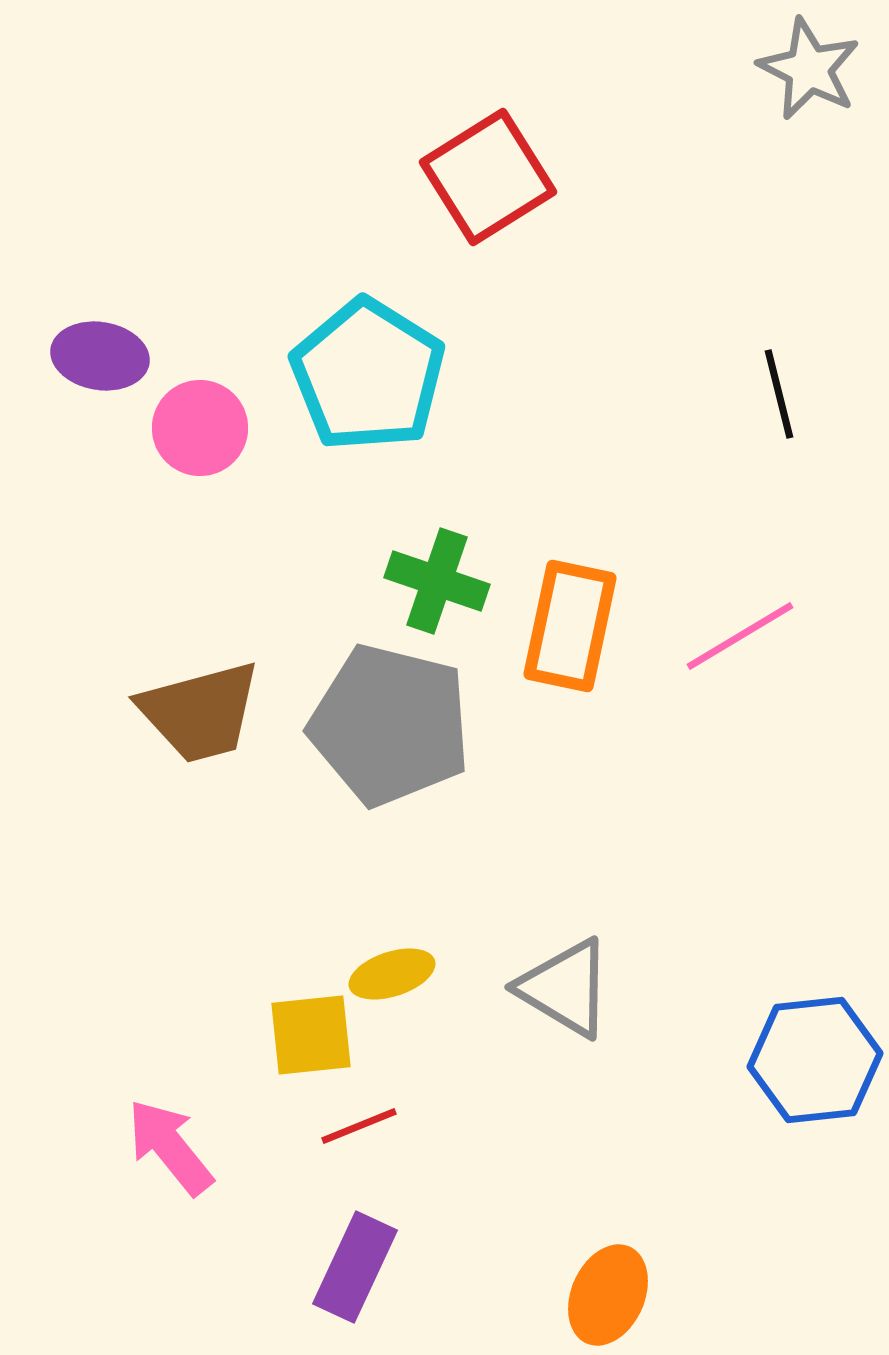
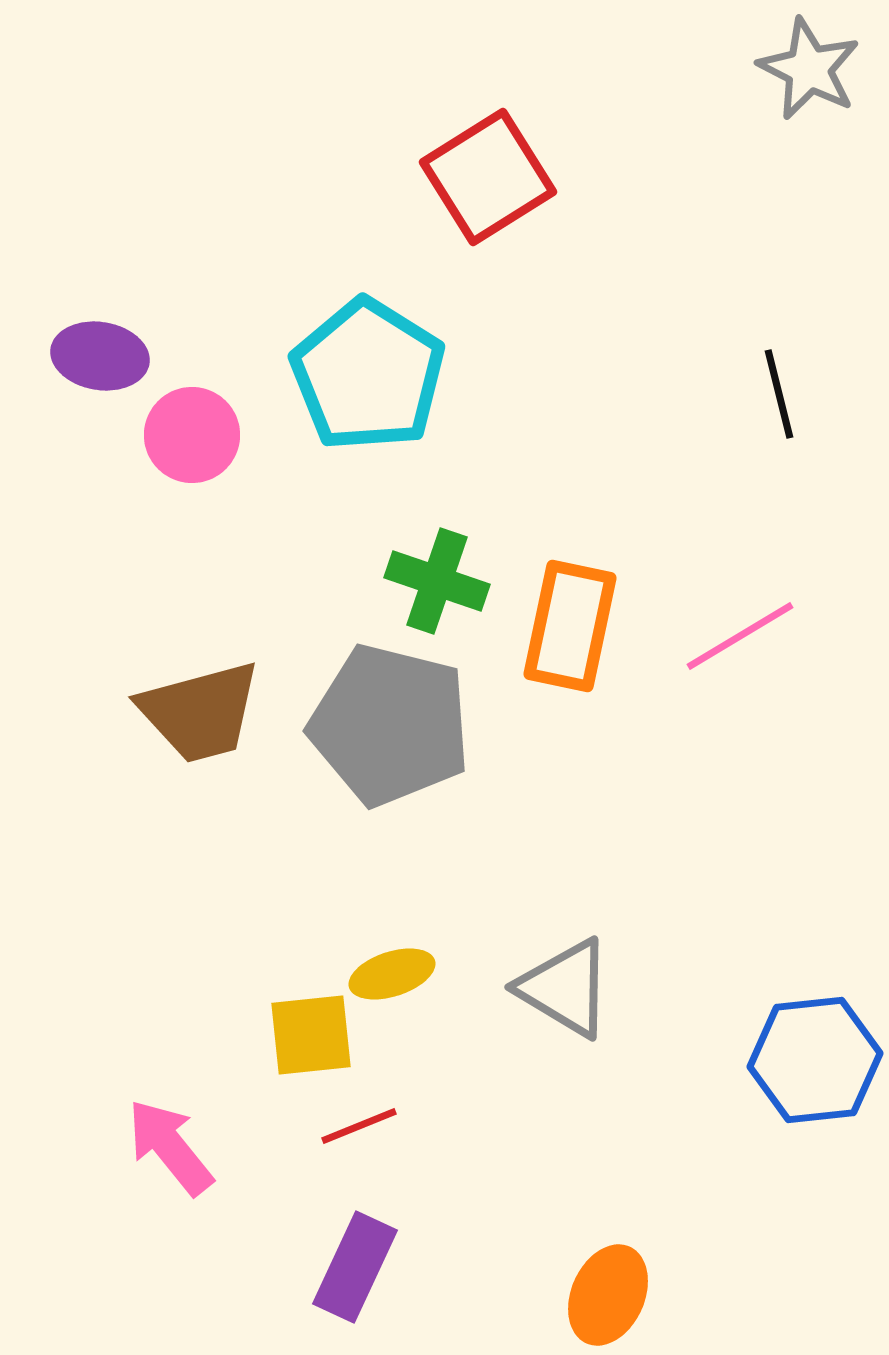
pink circle: moved 8 px left, 7 px down
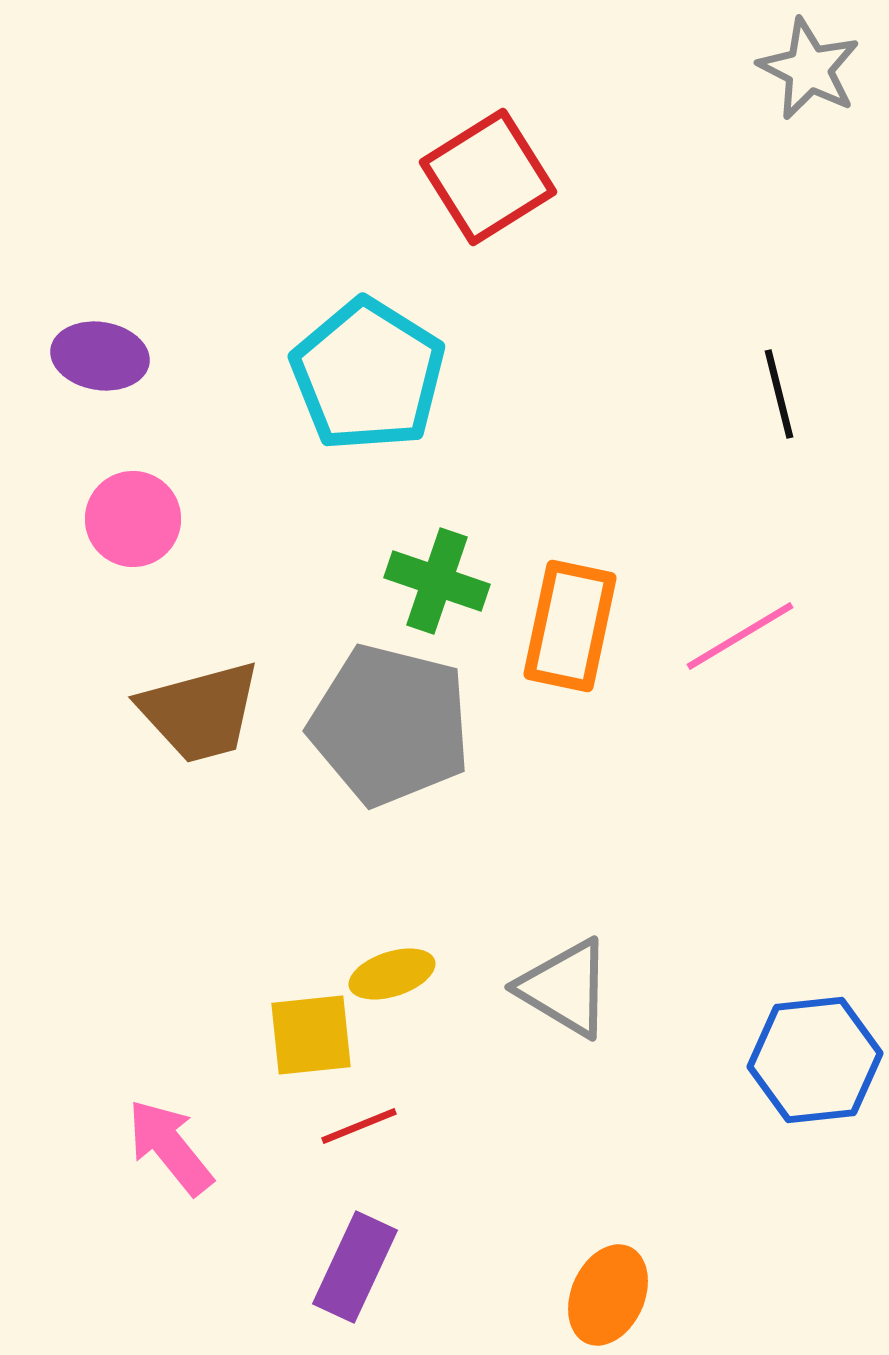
pink circle: moved 59 px left, 84 px down
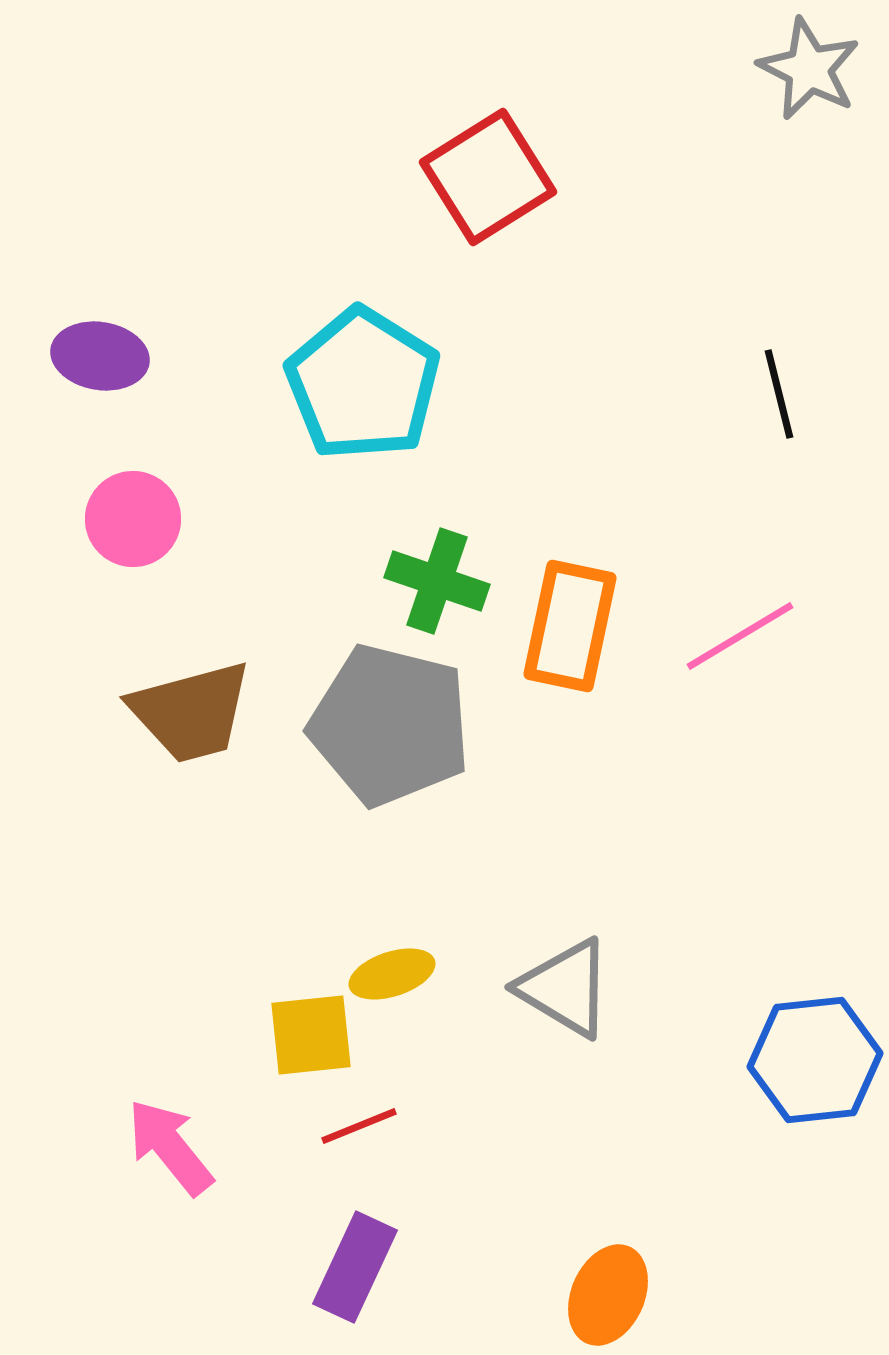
cyan pentagon: moved 5 px left, 9 px down
brown trapezoid: moved 9 px left
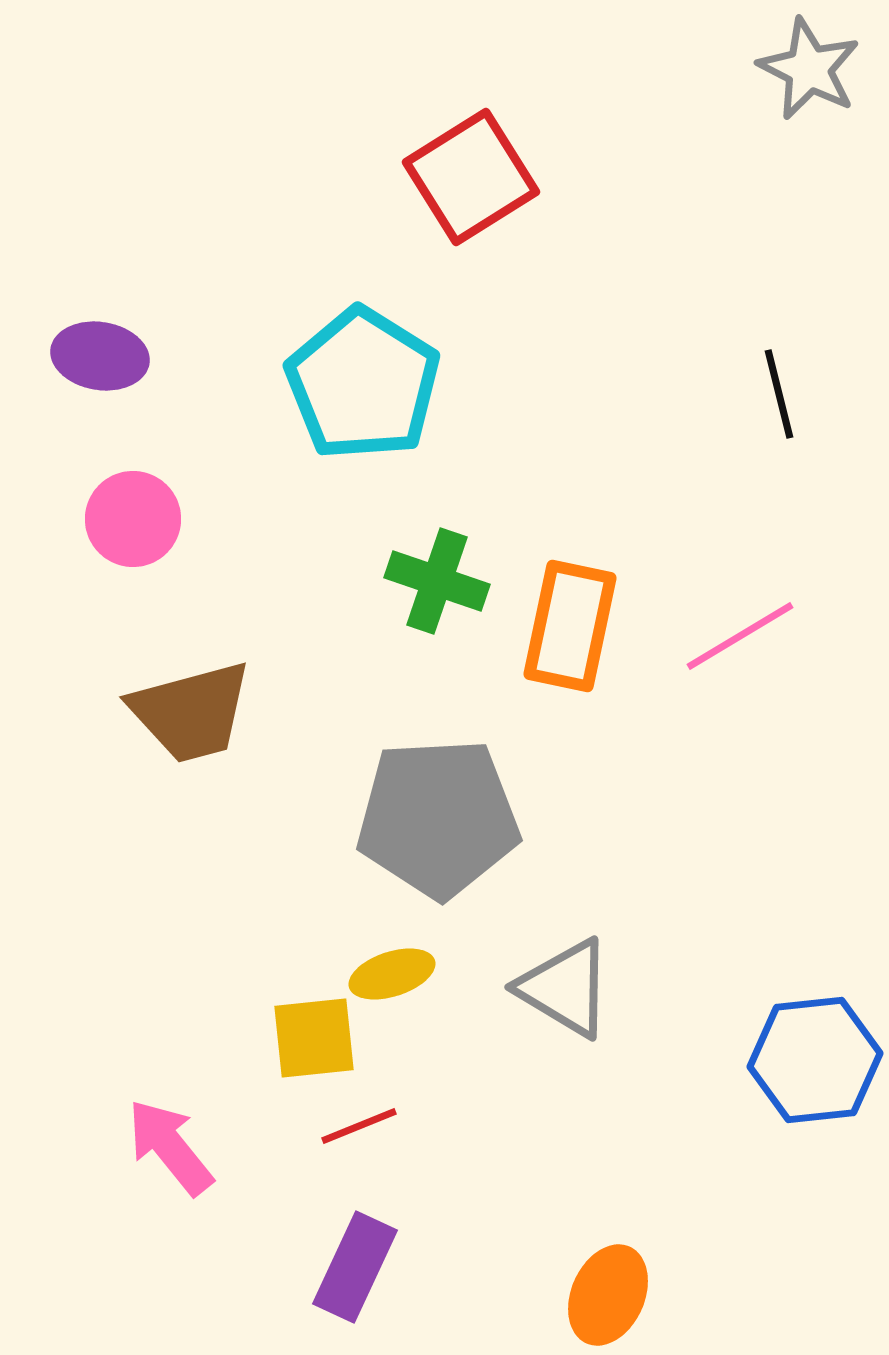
red square: moved 17 px left
gray pentagon: moved 48 px right, 93 px down; rotated 17 degrees counterclockwise
yellow square: moved 3 px right, 3 px down
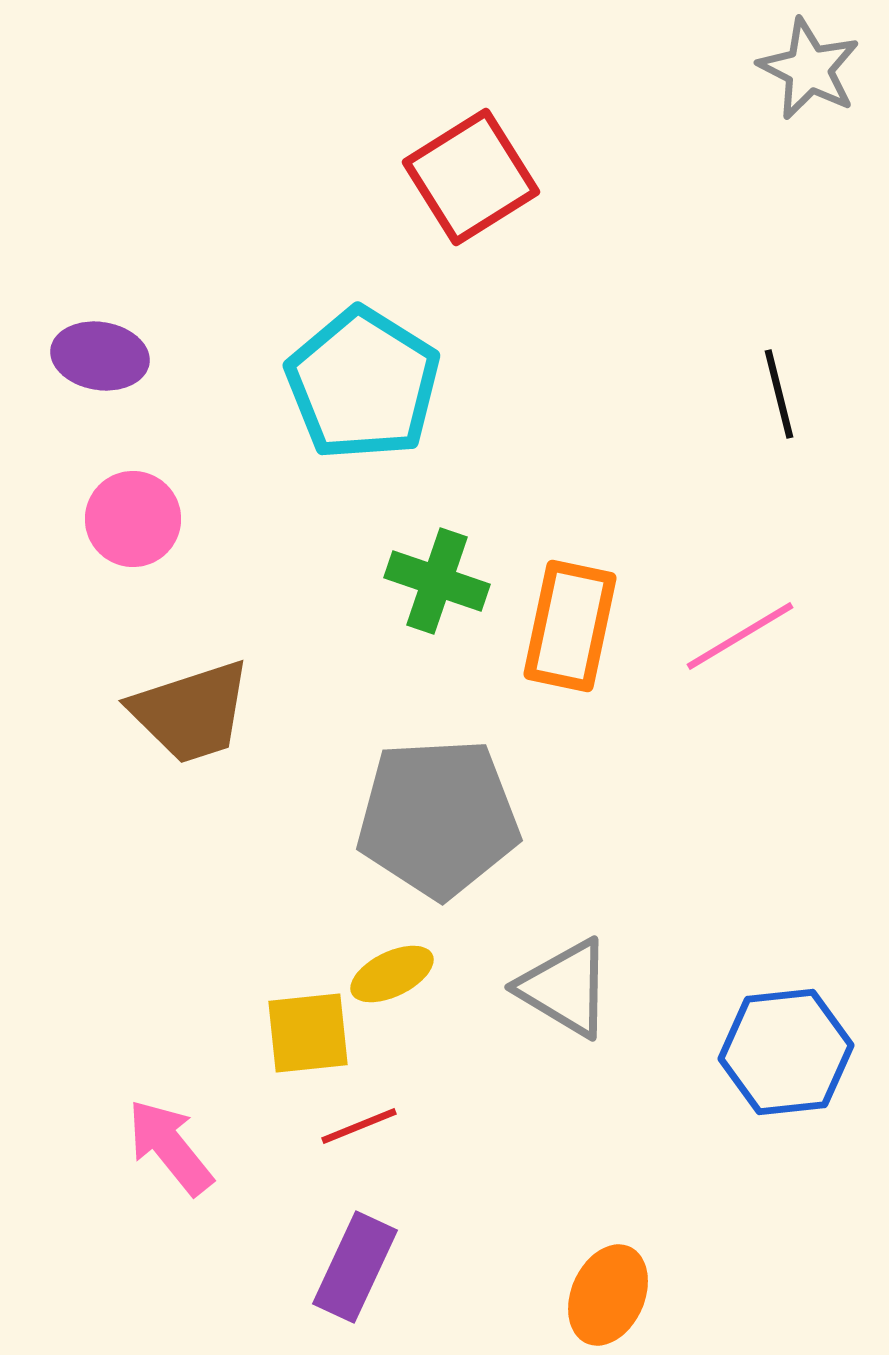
brown trapezoid: rotated 3 degrees counterclockwise
yellow ellipse: rotated 8 degrees counterclockwise
yellow square: moved 6 px left, 5 px up
blue hexagon: moved 29 px left, 8 px up
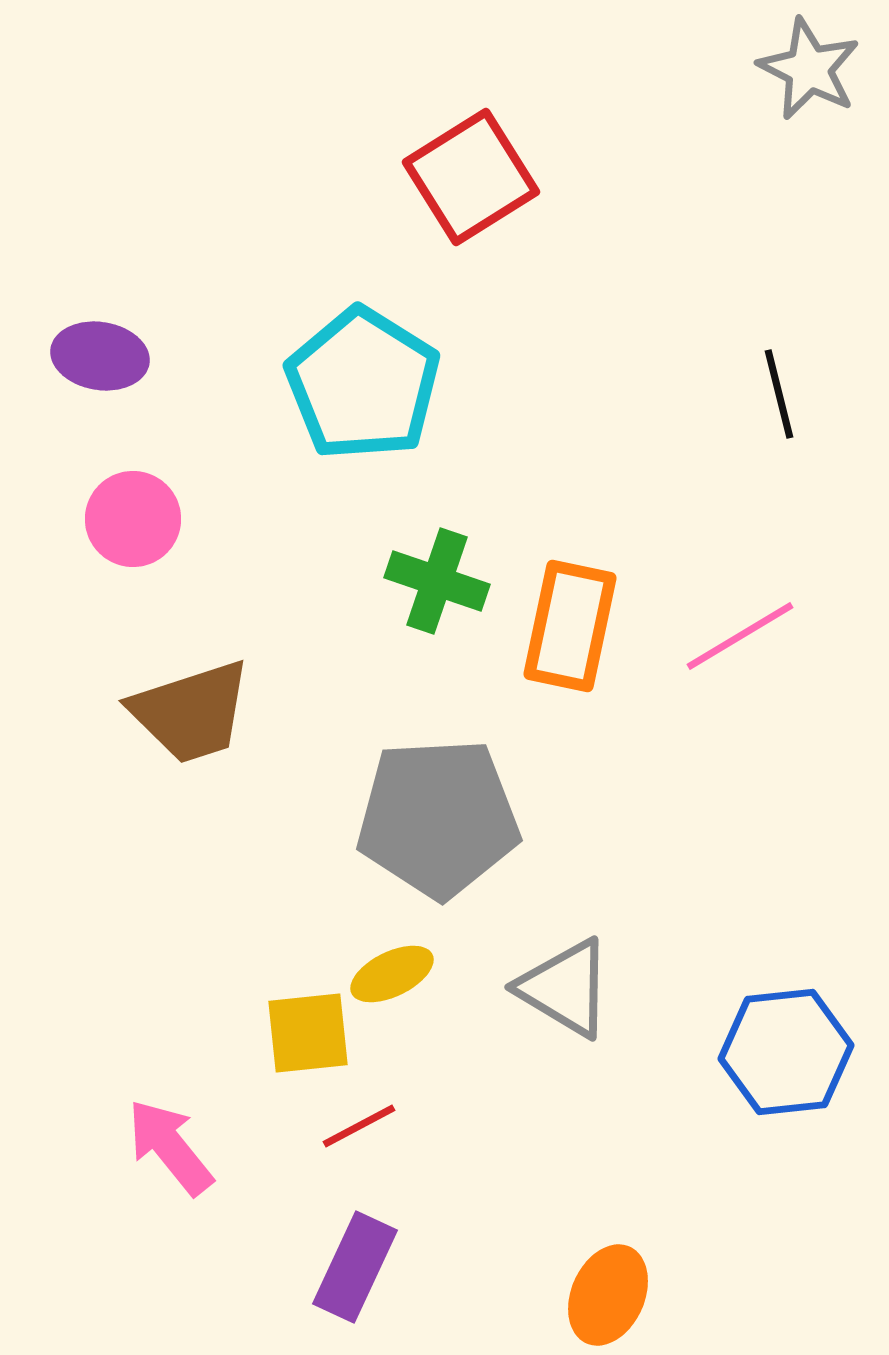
red line: rotated 6 degrees counterclockwise
